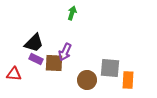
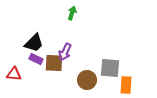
orange rectangle: moved 2 px left, 5 px down
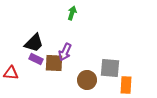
red triangle: moved 3 px left, 1 px up
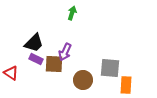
brown square: moved 1 px down
red triangle: rotated 28 degrees clockwise
brown circle: moved 4 px left
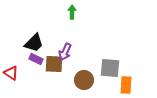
green arrow: moved 1 px up; rotated 16 degrees counterclockwise
brown circle: moved 1 px right
